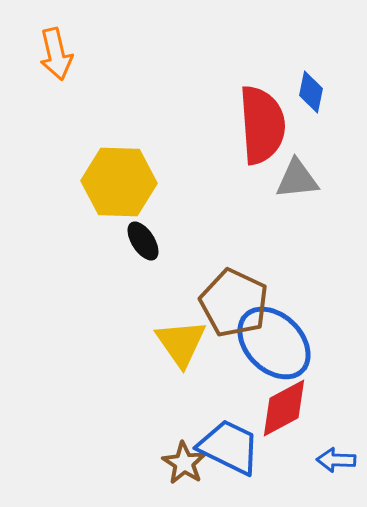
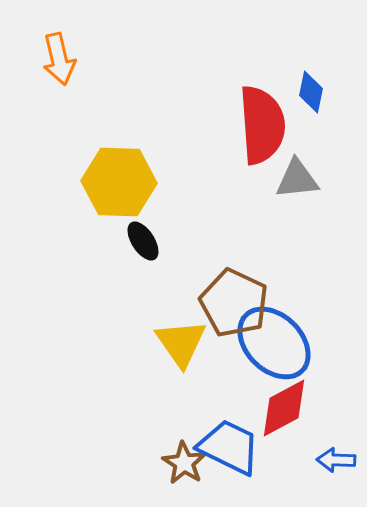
orange arrow: moved 3 px right, 5 px down
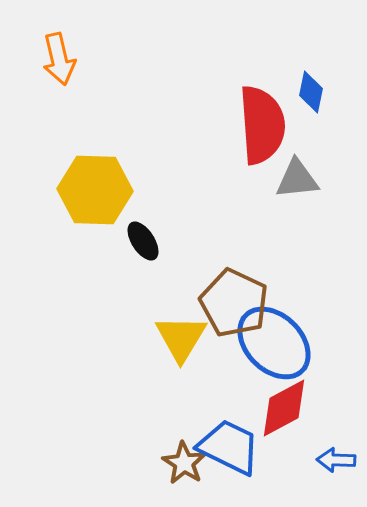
yellow hexagon: moved 24 px left, 8 px down
yellow triangle: moved 5 px up; rotated 6 degrees clockwise
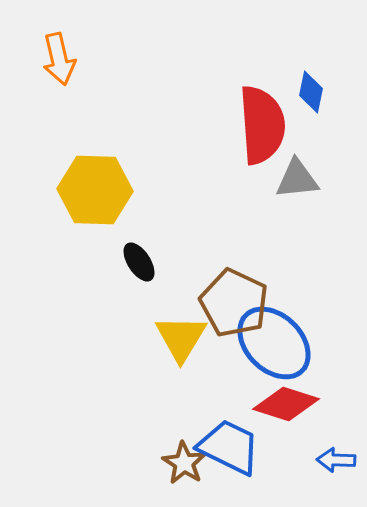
black ellipse: moved 4 px left, 21 px down
red diamond: moved 2 px right, 4 px up; rotated 46 degrees clockwise
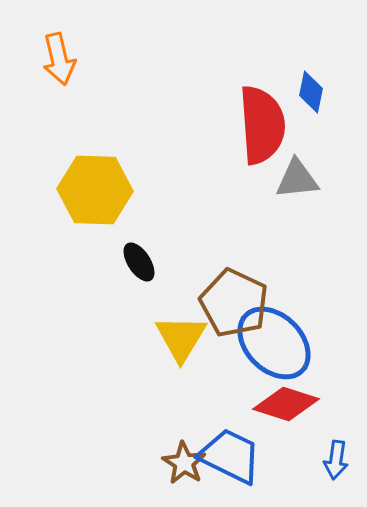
blue trapezoid: moved 1 px right, 9 px down
blue arrow: rotated 84 degrees counterclockwise
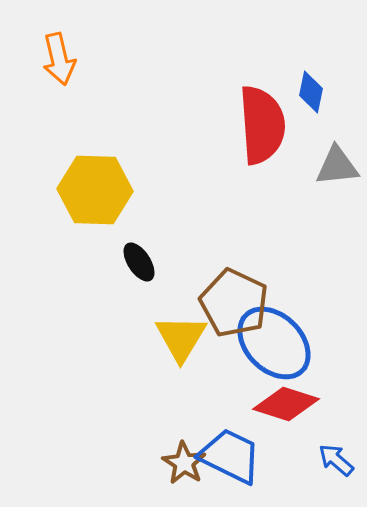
gray triangle: moved 40 px right, 13 px up
blue arrow: rotated 123 degrees clockwise
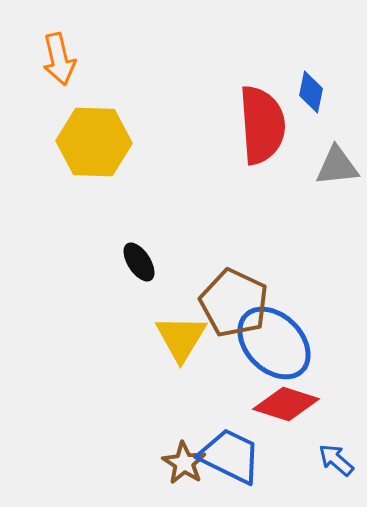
yellow hexagon: moved 1 px left, 48 px up
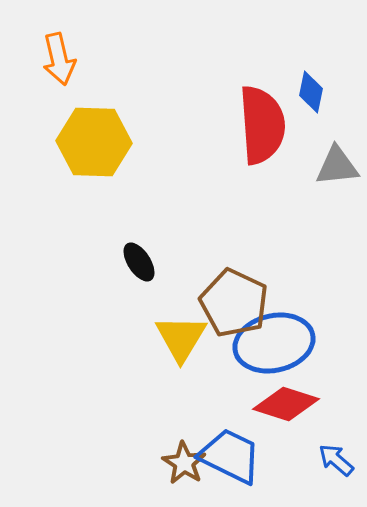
blue ellipse: rotated 58 degrees counterclockwise
